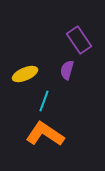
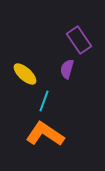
purple semicircle: moved 1 px up
yellow ellipse: rotated 65 degrees clockwise
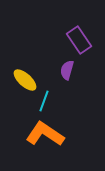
purple semicircle: moved 1 px down
yellow ellipse: moved 6 px down
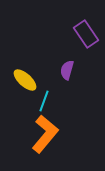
purple rectangle: moved 7 px right, 6 px up
orange L-shape: rotated 96 degrees clockwise
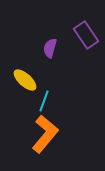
purple rectangle: moved 1 px down
purple semicircle: moved 17 px left, 22 px up
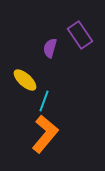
purple rectangle: moved 6 px left
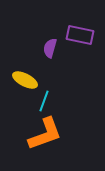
purple rectangle: rotated 44 degrees counterclockwise
yellow ellipse: rotated 15 degrees counterclockwise
orange L-shape: rotated 30 degrees clockwise
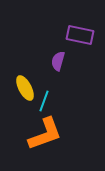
purple semicircle: moved 8 px right, 13 px down
yellow ellipse: moved 8 px down; rotated 35 degrees clockwise
